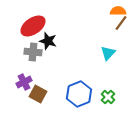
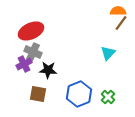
red ellipse: moved 2 px left, 5 px down; rotated 10 degrees clockwise
black star: moved 29 px down; rotated 12 degrees counterclockwise
gray cross: rotated 18 degrees clockwise
purple cross: moved 18 px up
brown square: rotated 18 degrees counterclockwise
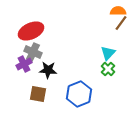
green cross: moved 28 px up
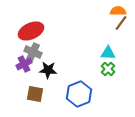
cyan triangle: rotated 49 degrees clockwise
brown square: moved 3 px left
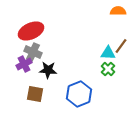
brown line: moved 23 px down
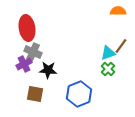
red ellipse: moved 4 px left, 3 px up; rotated 75 degrees counterclockwise
cyan triangle: rotated 21 degrees counterclockwise
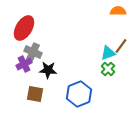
red ellipse: moved 3 px left; rotated 40 degrees clockwise
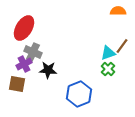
brown line: moved 1 px right
brown square: moved 18 px left, 10 px up
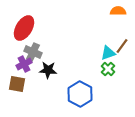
blue hexagon: moved 1 px right; rotated 10 degrees counterclockwise
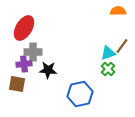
gray cross: rotated 24 degrees counterclockwise
purple cross: rotated 21 degrees clockwise
blue hexagon: rotated 20 degrees clockwise
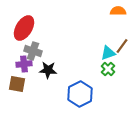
gray cross: moved 1 px up; rotated 18 degrees clockwise
blue hexagon: rotated 15 degrees counterclockwise
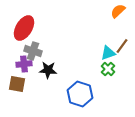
orange semicircle: rotated 42 degrees counterclockwise
blue hexagon: rotated 15 degrees counterclockwise
